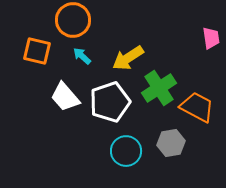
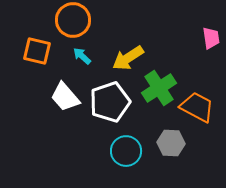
gray hexagon: rotated 12 degrees clockwise
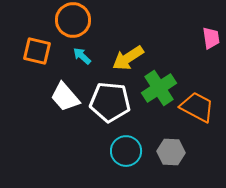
white pentagon: rotated 24 degrees clockwise
gray hexagon: moved 9 px down
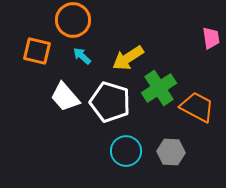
white pentagon: rotated 12 degrees clockwise
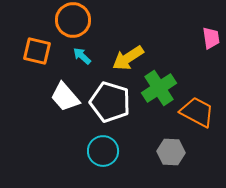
orange trapezoid: moved 5 px down
cyan circle: moved 23 px left
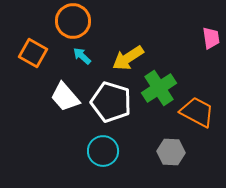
orange circle: moved 1 px down
orange square: moved 4 px left, 2 px down; rotated 16 degrees clockwise
white pentagon: moved 1 px right
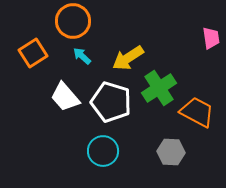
orange square: rotated 28 degrees clockwise
